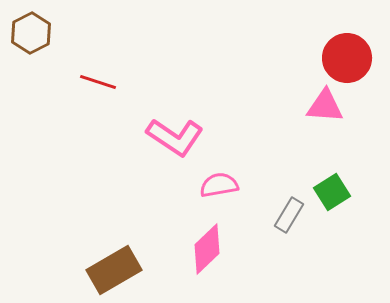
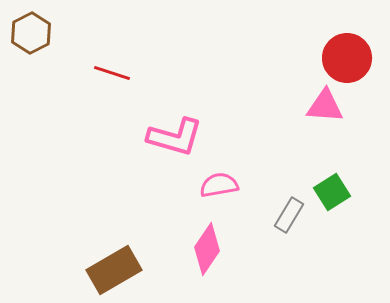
red line: moved 14 px right, 9 px up
pink L-shape: rotated 18 degrees counterclockwise
pink diamond: rotated 12 degrees counterclockwise
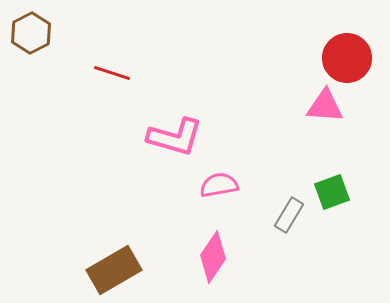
green square: rotated 12 degrees clockwise
pink diamond: moved 6 px right, 8 px down
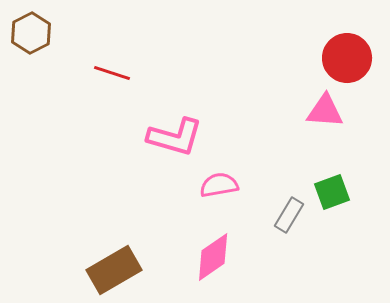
pink triangle: moved 5 px down
pink diamond: rotated 21 degrees clockwise
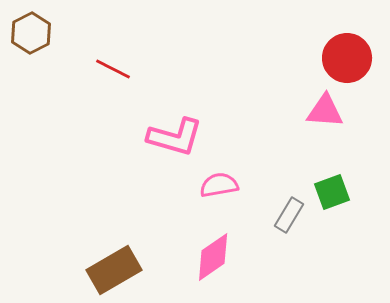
red line: moved 1 px right, 4 px up; rotated 9 degrees clockwise
